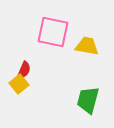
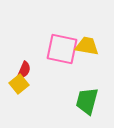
pink square: moved 9 px right, 17 px down
green trapezoid: moved 1 px left, 1 px down
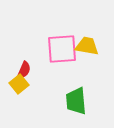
pink square: rotated 16 degrees counterclockwise
green trapezoid: moved 11 px left; rotated 20 degrees counterclockwise
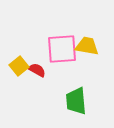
red semicircle: moved 13 px right; rotated 84 degrees counterclockwise
yellow square: moved 18 px up
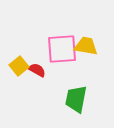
yellow trapezoid: moved 1 px left
green trapezoid: moved 2 px up; rotated 16 degrees clockwise
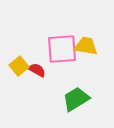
green trapezoid: rotated 48 degrees clockwise
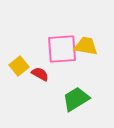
red semicircle: moved 3 px right, 4 px down
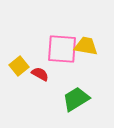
pink square: rotated 8 degrees clockwise
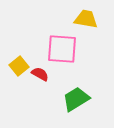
yellow trapezoid: moved 27 px up
